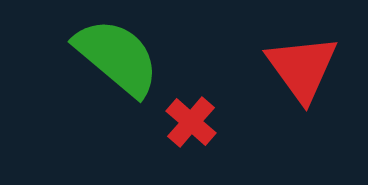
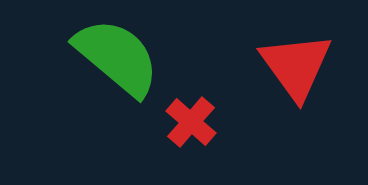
red triangle: moved 6 px left, 2 px up
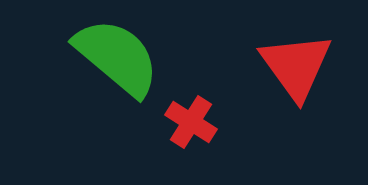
red cross: rotated 9 degrees counterclockwise
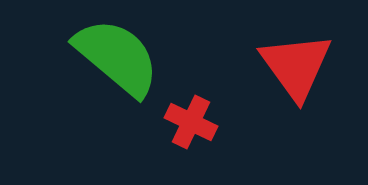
red cross: rotated 6 degrees counterclockwise
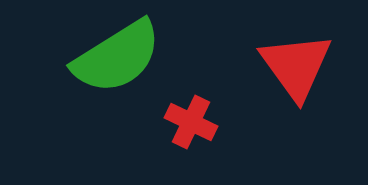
green semicircle: rotated 108 degrees clockwise
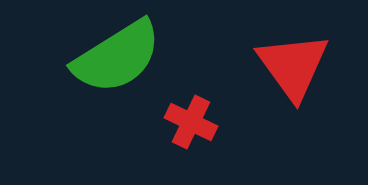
red triangle: moved 3 px left
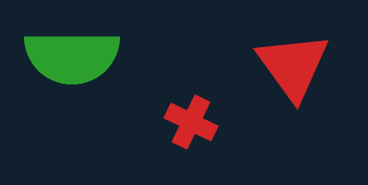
green semicircle: moved 45 px left; rotated 32 degrees clockwise
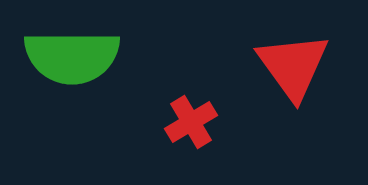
red cross: rotated 33 degrees clockwise
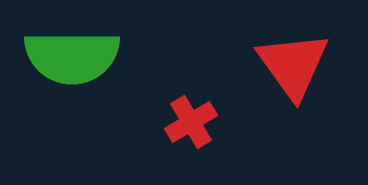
red triangle: moved 1 px up
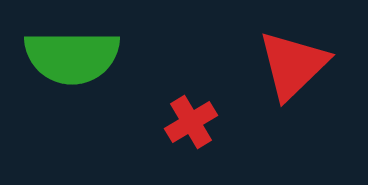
red triangle: rotated 22 degrees clockwise
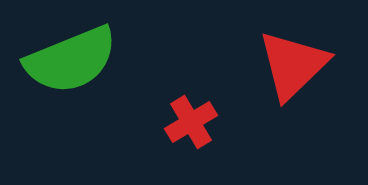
green semicircle: moved 1 px left, 3 px down; rotated 22 degrees counterclockwise
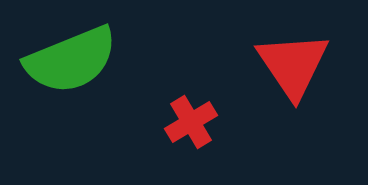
red triangle: rotated 20 degrees counterclockwise
